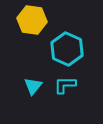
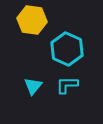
cyan L-shape: moved 2 px right
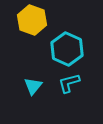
yellow hexagon: rotated 12 degrees clockwise
cyan L-shape: moved 2 px right, 2 px up; rotated 15 degrees counterclockwise
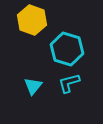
cyan hexagon: rotated 8 degrees counterclockwise
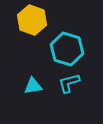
cyan triangle: rotated 42 degrees clockwise
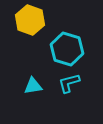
yellow hexagon: moved 2 px left
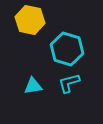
yellow hexagon: rotated 8 degrees counterclockwise
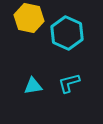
yellow hexagon: moved 1 px left, 2 px up
cyan hexagon: moved 16 px up; rotated 8 degrees clockwise
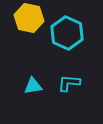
cyan L-shape: rotated 20 degrees clockwise
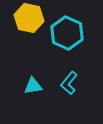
cyan L-shape: rotated 55 degrees counterclockwise
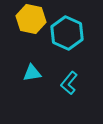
yellow hexagon: moved 2 px right, 1 px down
cyan triangle: moved 1 px left, 13 px up
